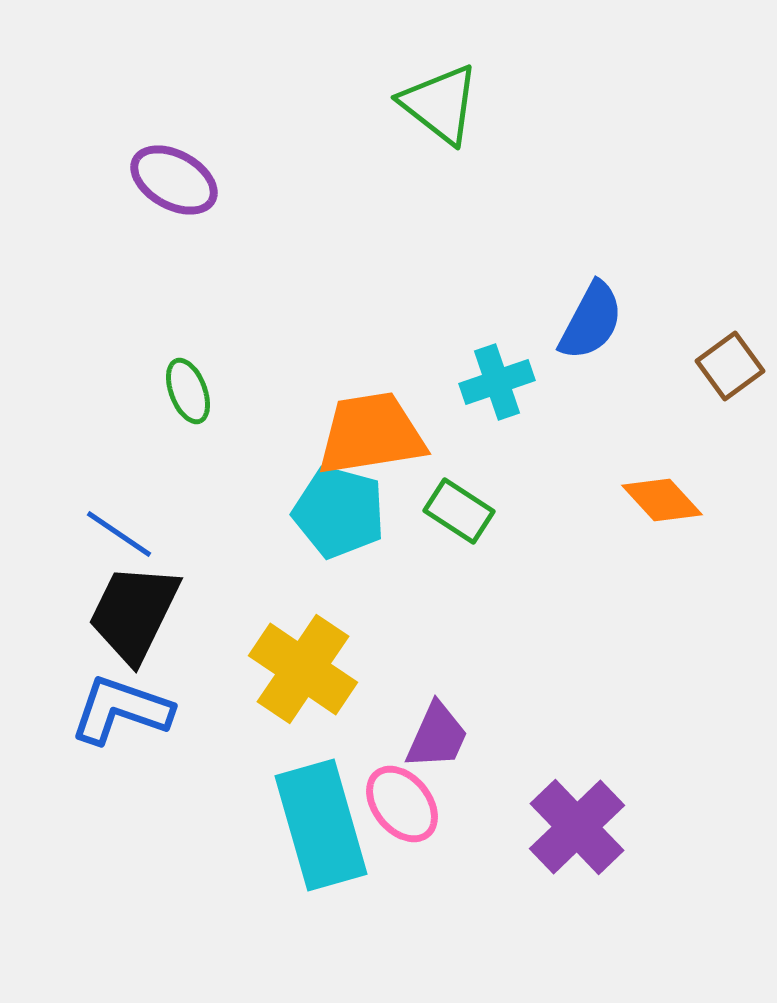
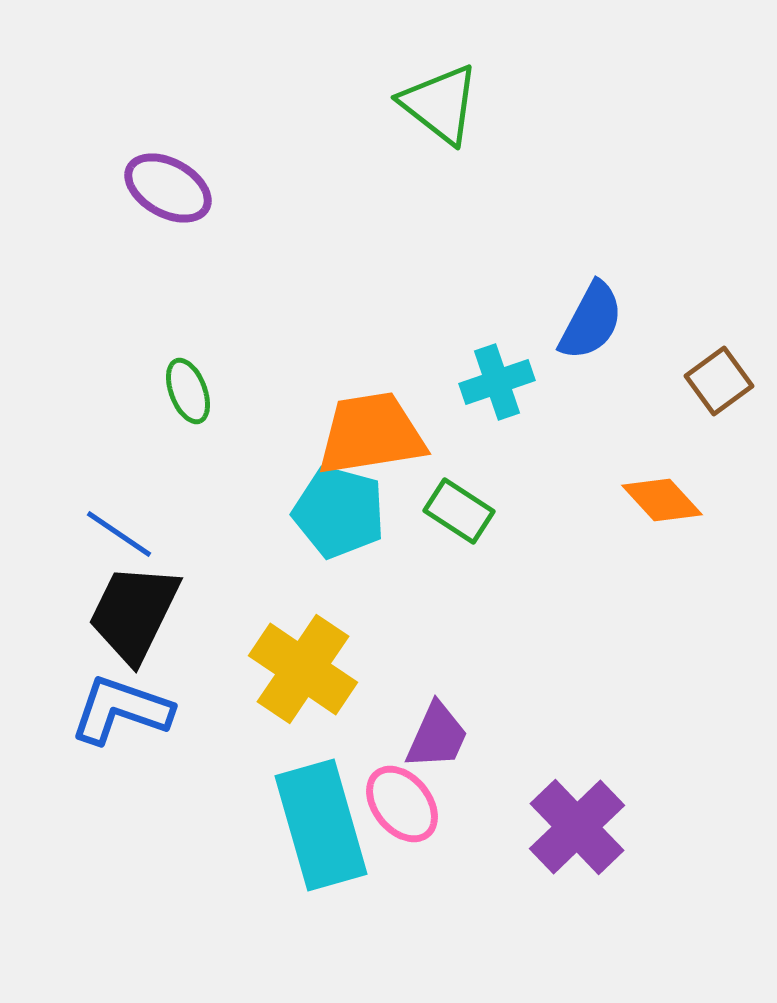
purple ellipse: moved 6 px left, 8 px down
brown square: moved 11 px left, 15 px down
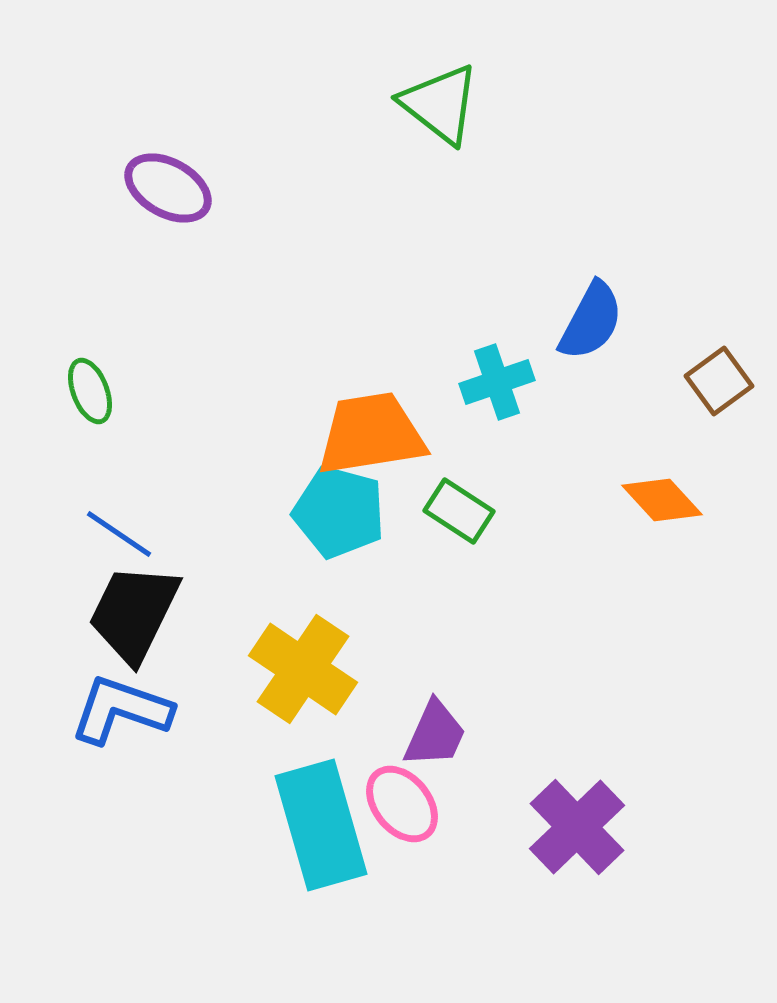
green ellipse: moved 98 px left
purple trapezoid: moved 2 px left, 2 px up
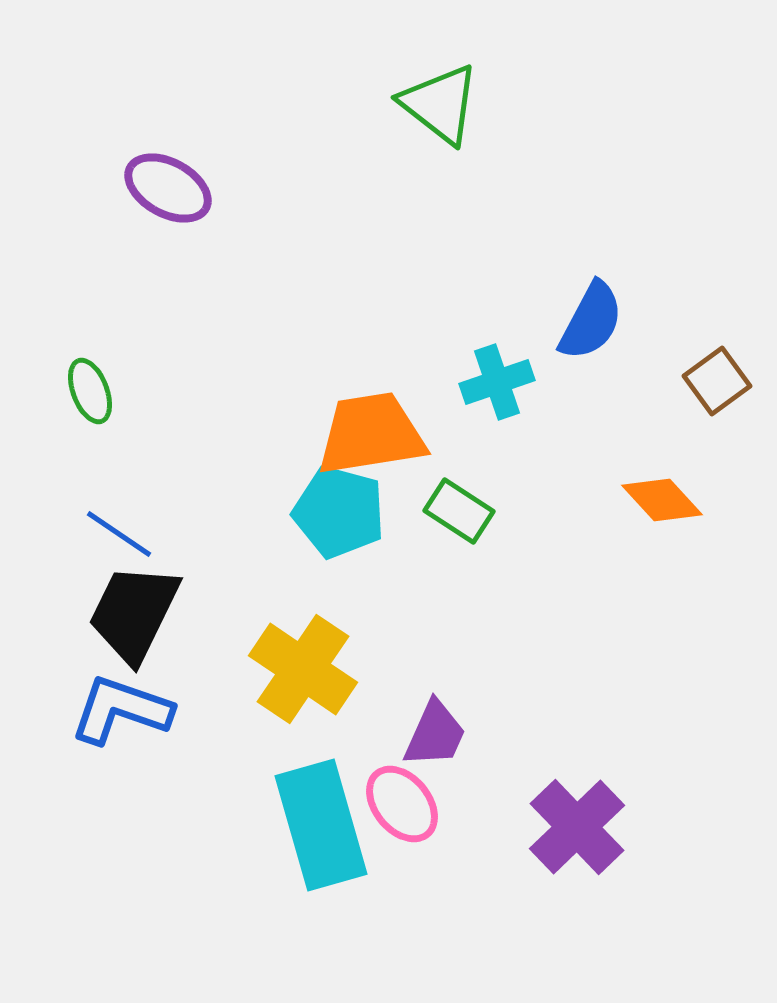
brown square: moved 2 px left
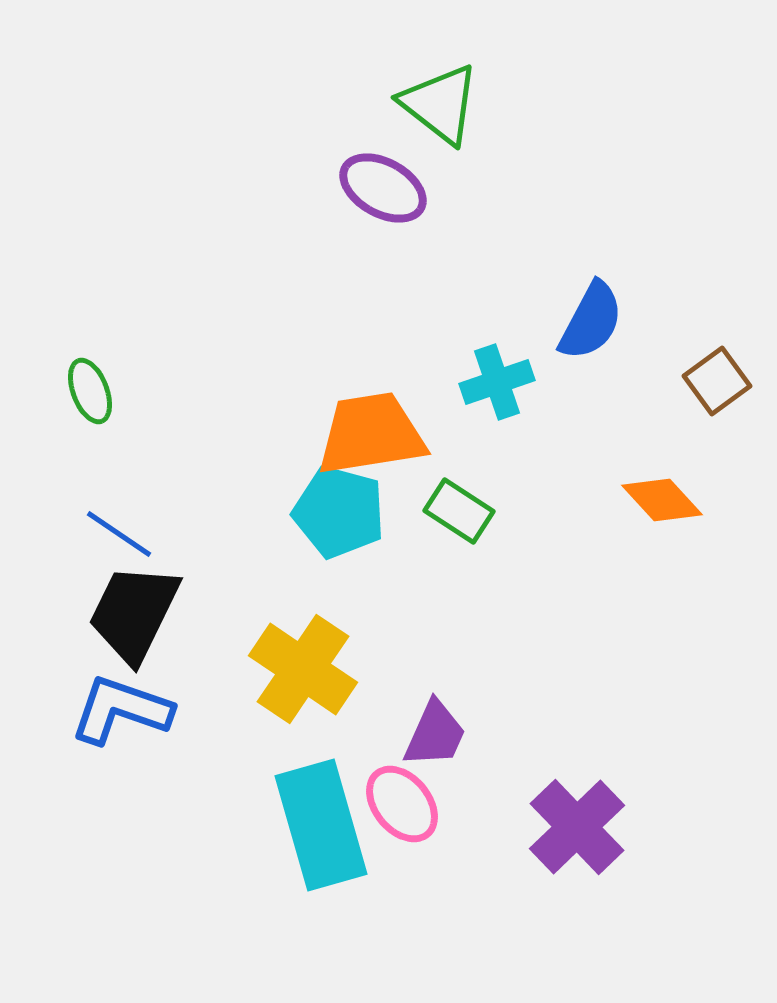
purple ellipse: moved 215 px right
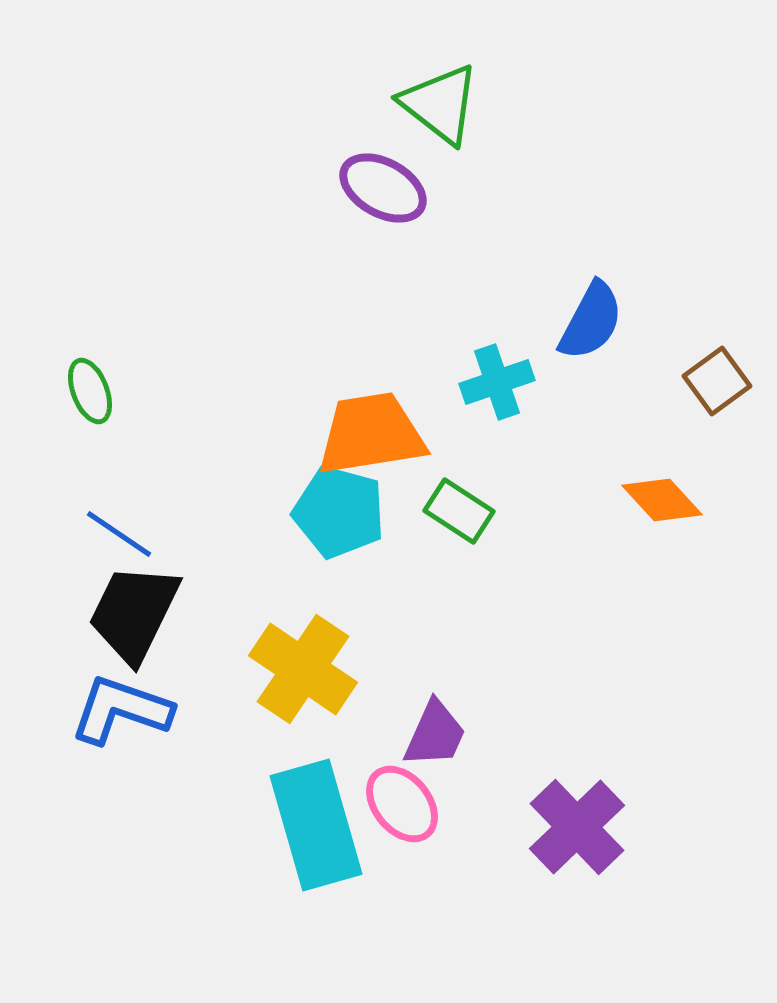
cyan rectangle: moved 5 px left
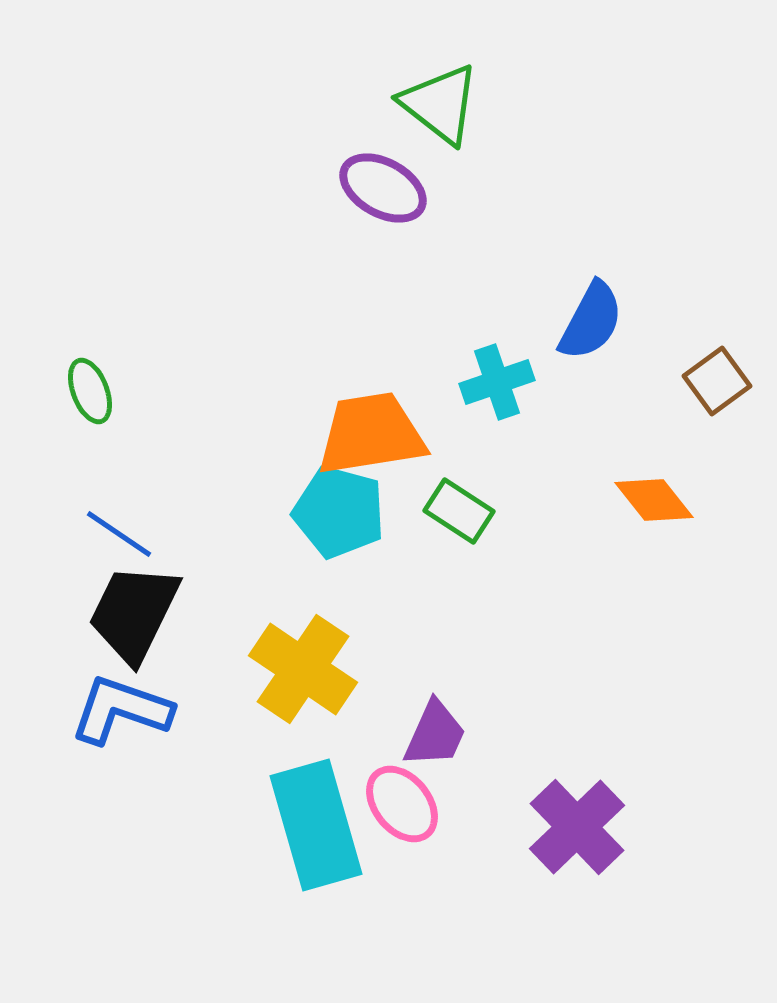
orange diamond: moved 8 px left; rotated 4 degrees clockwise
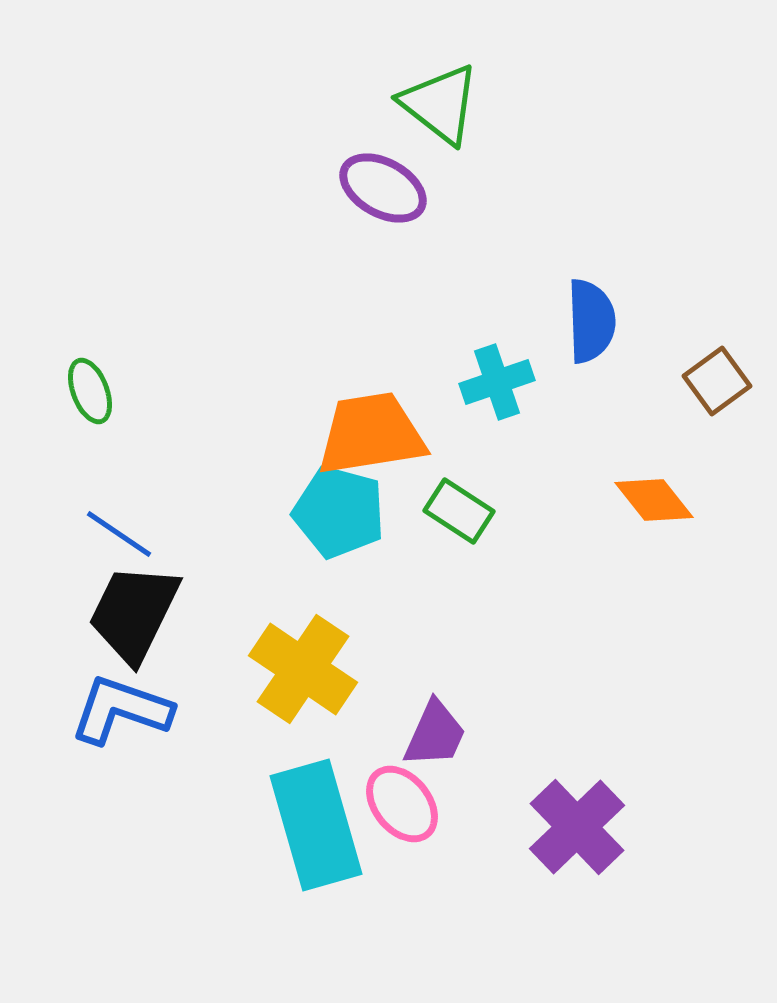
blue semicircle: rotated 30 degrees counterclockwise
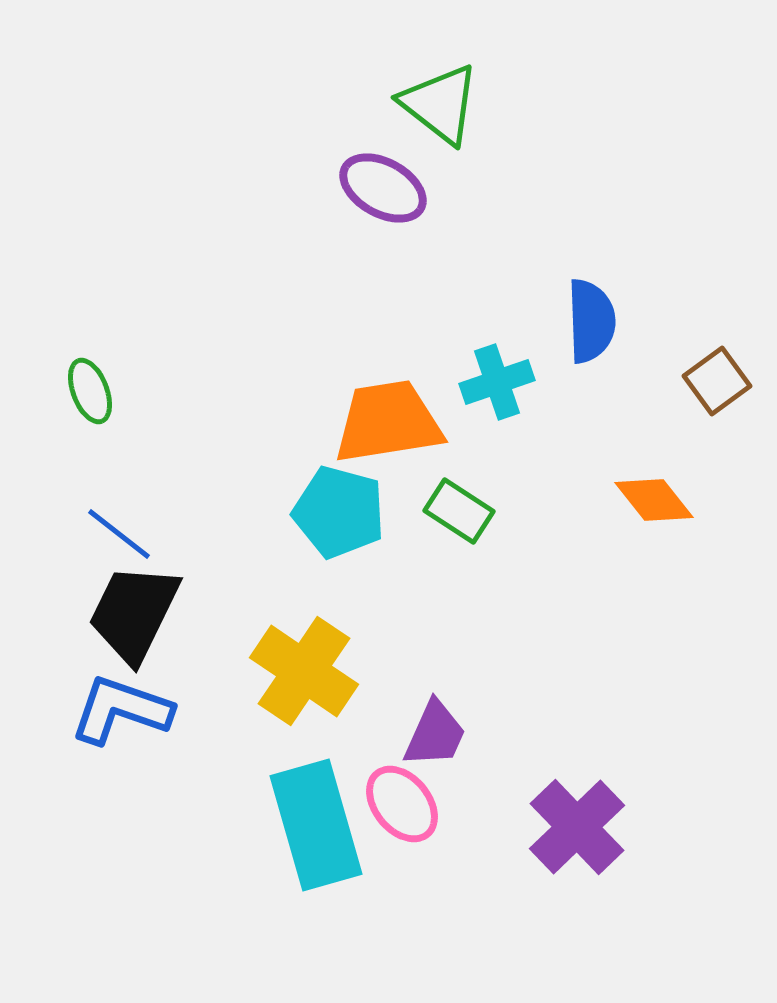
orange trapezoid: moved 17 px right, 12 px up
blue line: rotated 4 degrees clockwise
yellow cross: moved 1 px right, 2 px down
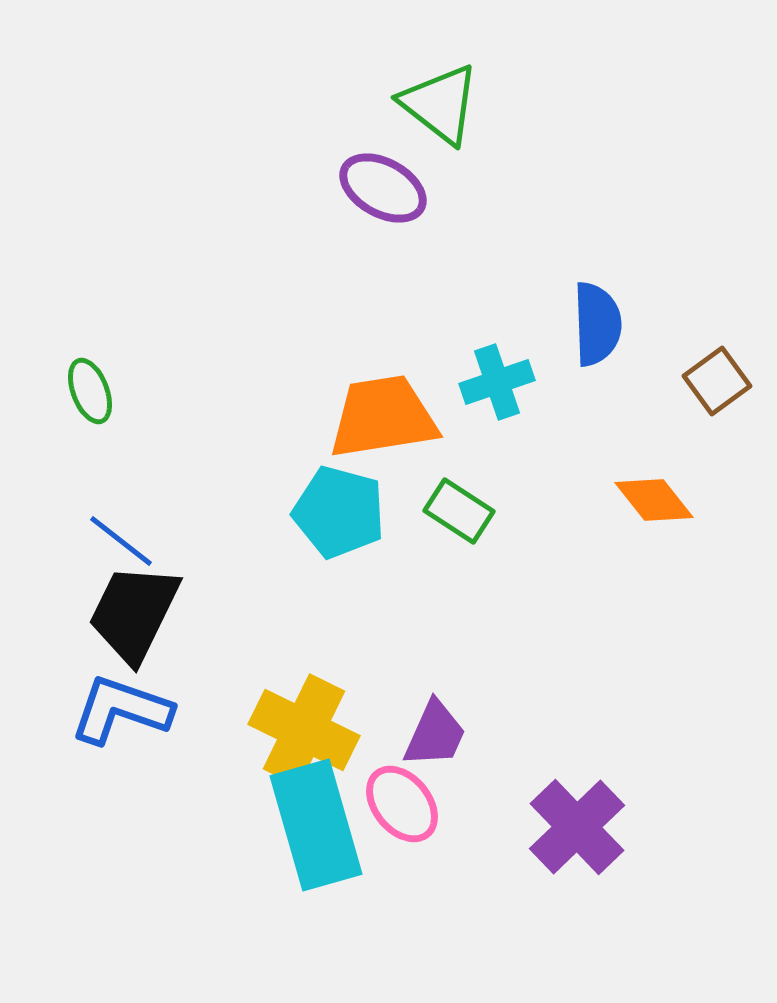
blue semicircle: moved 6 px right, 3 px down
orange trapezoid: moved 5 px left, 5 px up
blue line: moved 2 px right, 7 px down
yellow cross: moved 59 px down; rotated 8 degrees counterclockwise
